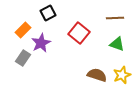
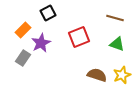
brown line: rotated 18 degrees clockwise
red square: moved 4 px down; rotated 30 degrees clockwise
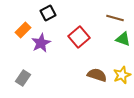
red square: rotated 20 degrees counterclockwise
green triangle: moved 6 px right, 5 px up
gray rectangle: moved 20 px down
